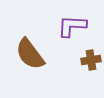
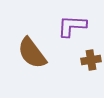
brown semicircle: moved 2 px right, 1 px up
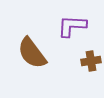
brown cross: moved 1 px down
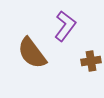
purple L-shape: moved 7 px left; rotated 124 degrees clockwise
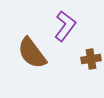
brown cross: moved 2 px up
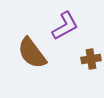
purple L-shape: rotated 24 degrees clockwise
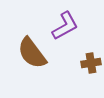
brown cross: moved 4 px down
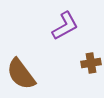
brown semicircle: moved 11 px left, 21 px down
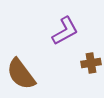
purple L-shape: moved 5 px down
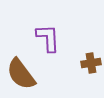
purple L-shape: moved 17 px left, 7 px down; rotated 64 degrees counterclockwise
